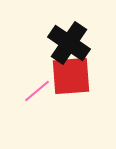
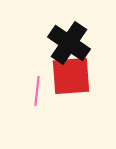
pink line: rotated 44 degrees counterclockwise
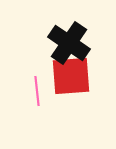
pink line: rotated 12 degrees counterclockwise
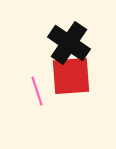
pink line: rotated 12 degrees counterclockwise
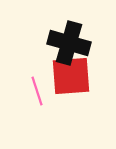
black cross: rotated 18 degrees counterclockwise
